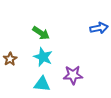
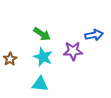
blue arrow: moved 5 px left, 7 px down
green arrow: moved 1 px right, 1 px down
purple star: moved 24 px up
cyan triangle: moved 2 px left
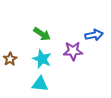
cyan star: moved 1 px left, 2 px down
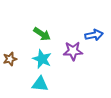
brown star: rotated 16 degrees clockwise
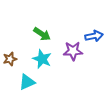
blue arrow: moved 1 px down
cyan triangle: moved 13 px left, 2 px up; rotated 30 degrees counterclockwise
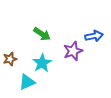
purple star: rotated 18 degrees counterclockwise
cyan star: moved 4 px down; rotated 18 degrees clockwise
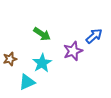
blue arrow: rotated 30 degrees counterclockwise
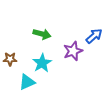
green arrow: rotated 18 degrees counterclockwise
brown star: rotated 16 degrees clockwise
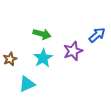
blue arrow: moved 3 px right, 1 px up
brown star: rotated 24 degrees counterclockwise
cyan star: moved 1 px right, 5 px up
cyan triangle: moved 2 px down
